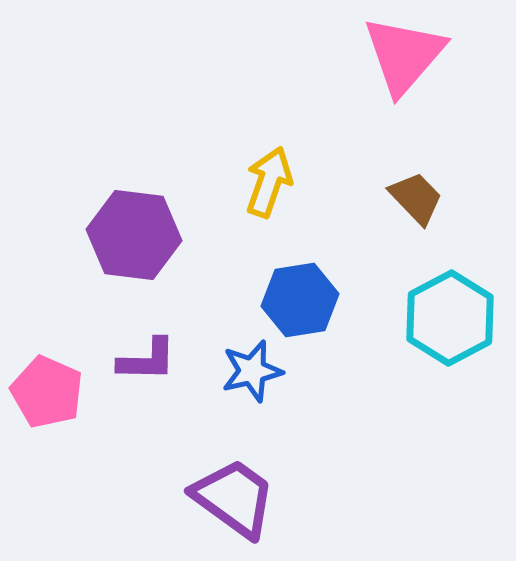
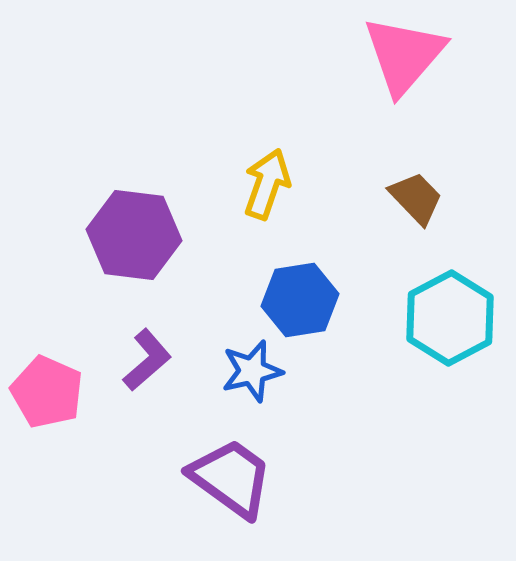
yellow arrow: moved 2 px left, 2 px down
purple L-shape: rotated 42 degrees counterclockwise
purple trapezoid: moved 3 px left, 20 px up
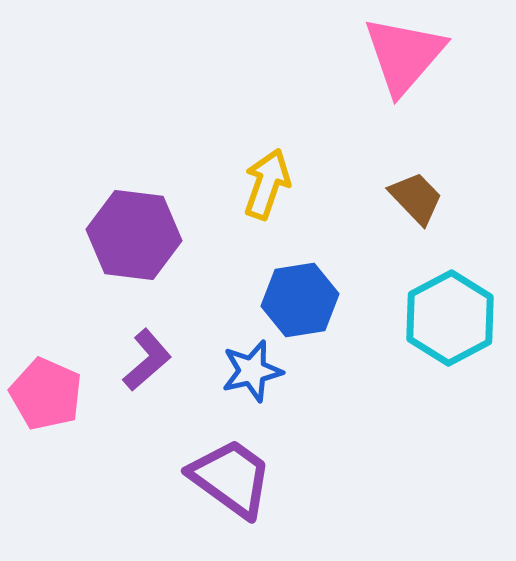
pink pentagon: moved 1 px left, 2 px down
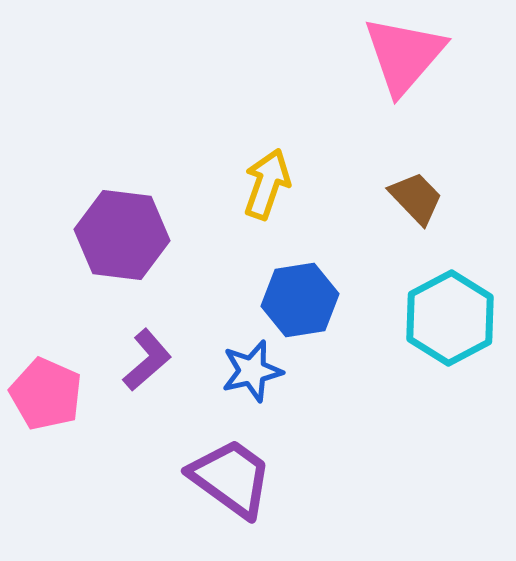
purple hexagon: moved 12 px left
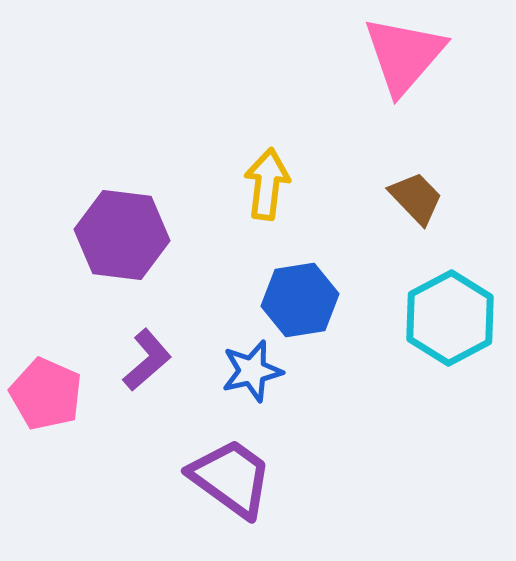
yellow arrow: rotated 12 degrees counterclockwise
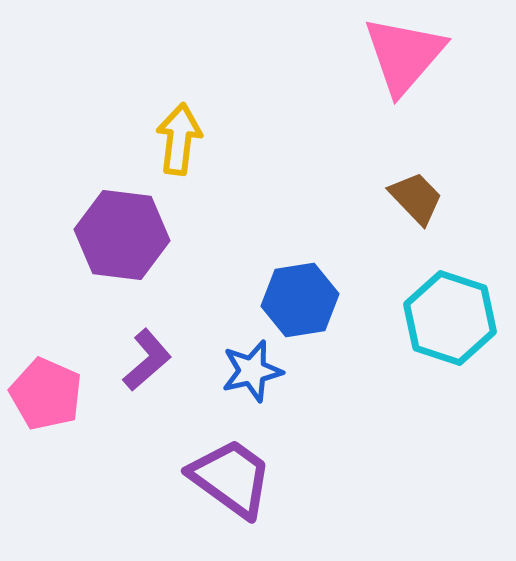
yellow arrow: moved 88 px left, 45 px up
cyan hexagon: rotated 14 degrees counterclockwise
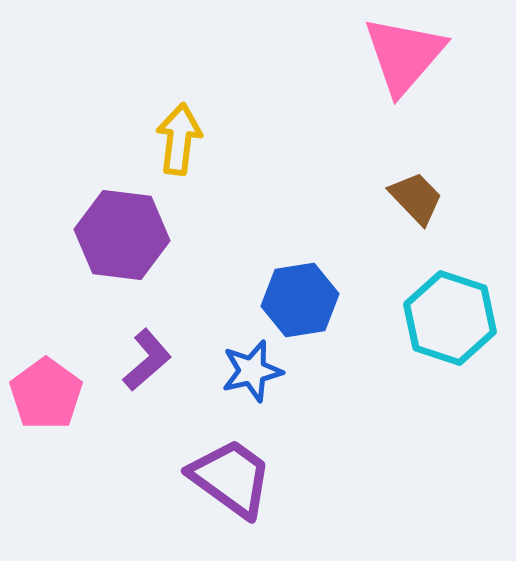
pink pentagon: rotated 12 degrees clockwise
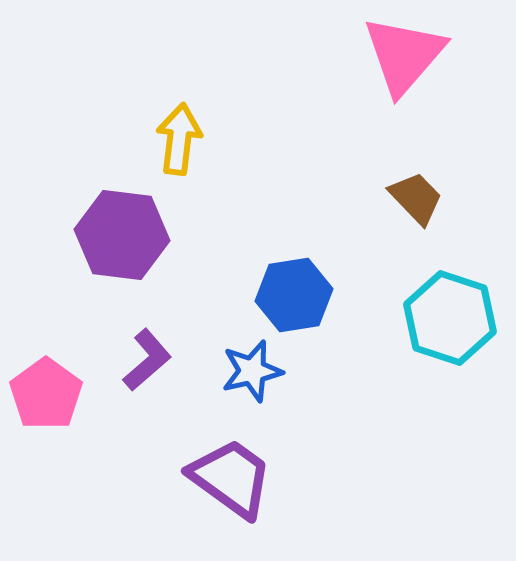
blue hexagon: moved 6 px left, 5 px up
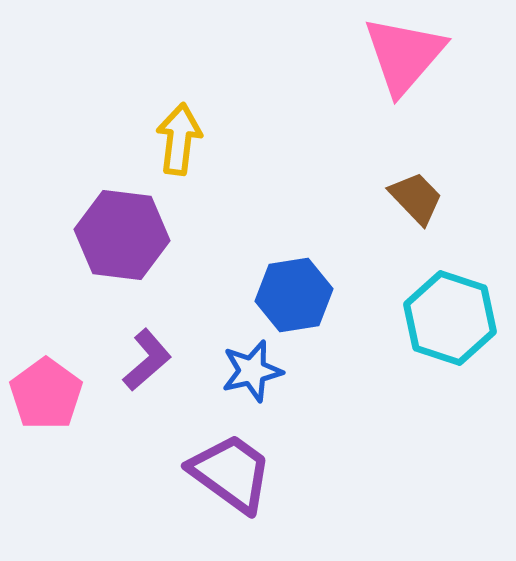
purple trapezoid: moved 5 px up
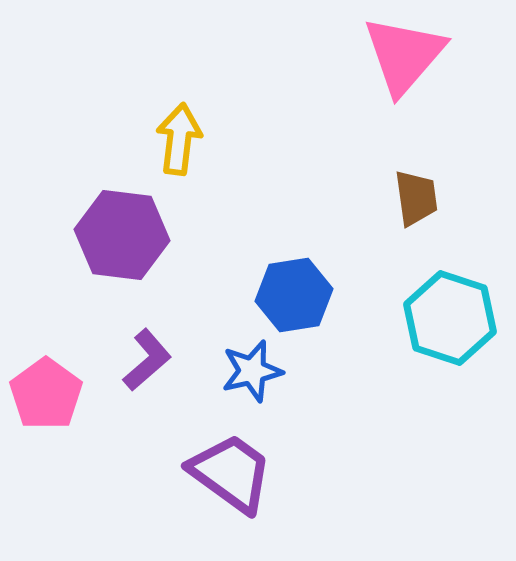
brown trapezoid: rotated 36 degrees clockwise
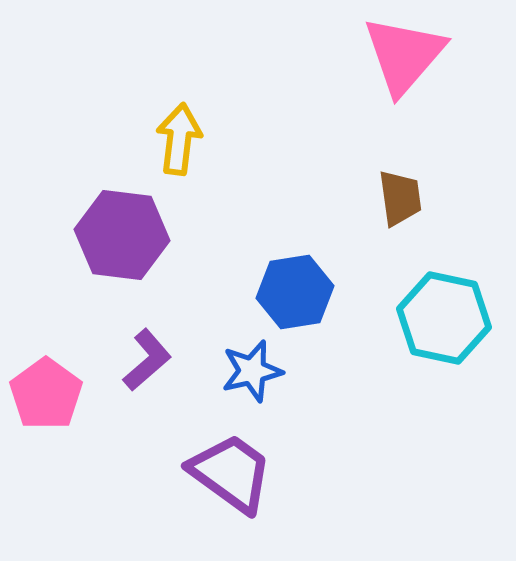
brown trapezoid: moved 16 px left
blue hexagon: moved 1 px right, 3 px up
cyan hexagon: moved 6 px left; rotated 6 degrees counterclockwise
